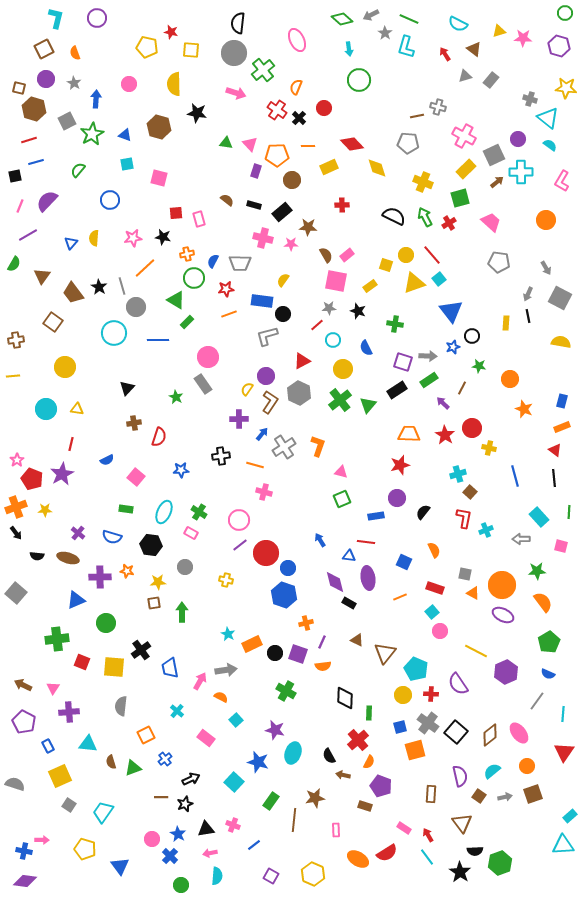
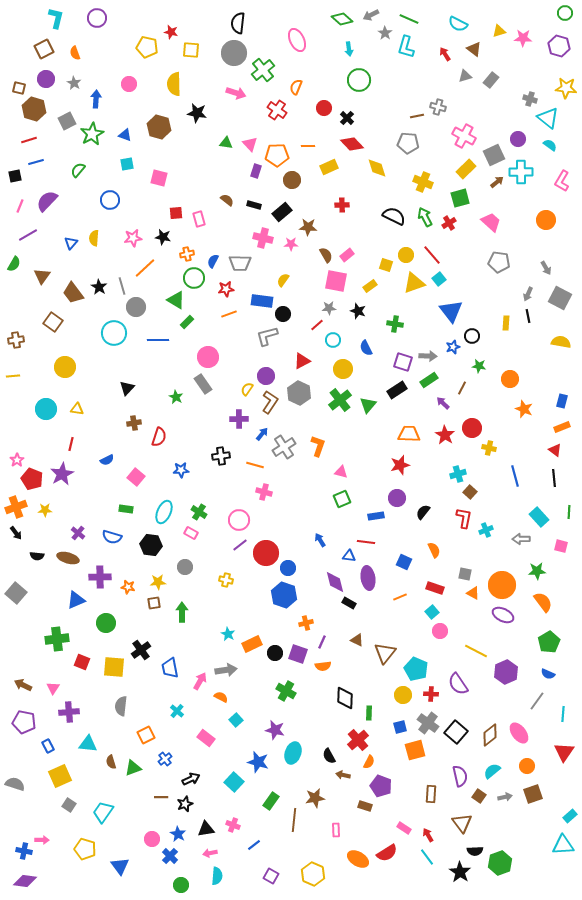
black cross at (299, 118): moved 48 px right
orange star at (127, 571): moved 1 px right, 16 px down
purple pentagon at (24, 722): rotated 15 degrees counterclockwise
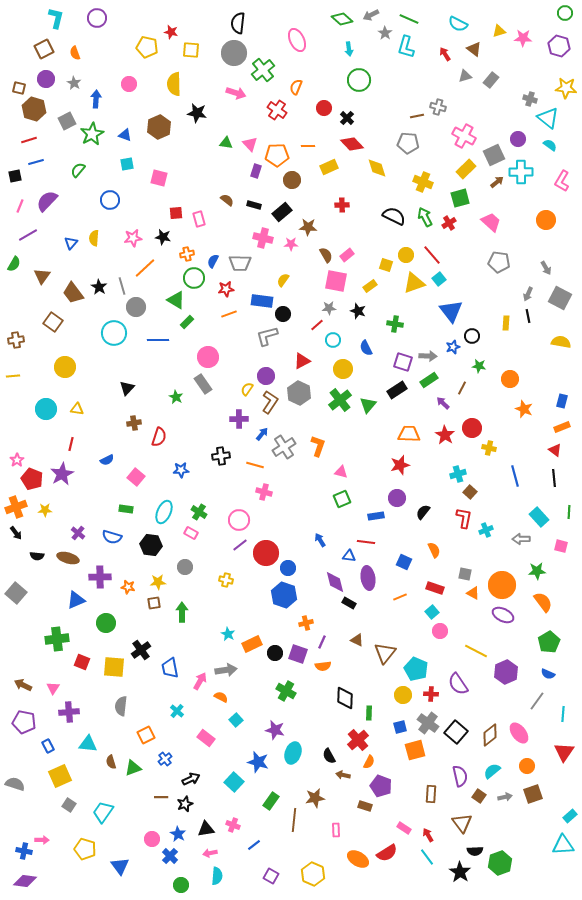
brown hexagon at (159, 127): rotated 20 degrees clockwise
